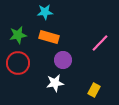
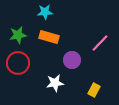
purple circle: moved 9 px right
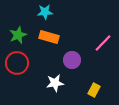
green star: rotated 12 degrees counterclockwise
pink line: moved 3 px right
red circle: moved 1 px left
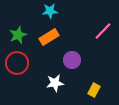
cyan star: moved 5 px right, 1 px up
orange rectangle: rotated 48 degrees counterclockwise
pink line: moved 12 px up
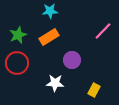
white star: rotated 12 degrees clockwise
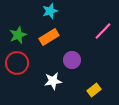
cyan star: rotated 14 degrees counterclockwise
white star: moved 2 px left, 2 px up; rotated 12 degrees counterclockwise
yellow rectangle: rotated 24 degrees clockwise
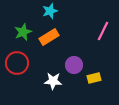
pink line: rotated 18 degrees counterclockwise
green star: moved 5 px right, 3 px up
purple circle: moved 2 px right, 5 px down
white star: rotated 12 degrees clockwise
yellow rectangle: moved 12 px up; rotated 24 degrees clockwise
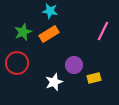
cyan star: rotated 28 degrees clockwise
orange rectangle: moved 3 px up
white star: moved 1 px right, 1 px down; rotated 24 degrees counterclockwise
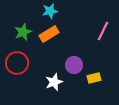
cyan star: rotated 21 degrees counterclockwise
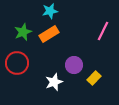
yellow rectangle: rotated 32 degrees counterclockwise
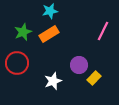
purple circle: moved 5 px right
white star: moved 1 px left, 1 px up
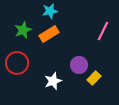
green star: moved 2 px up
